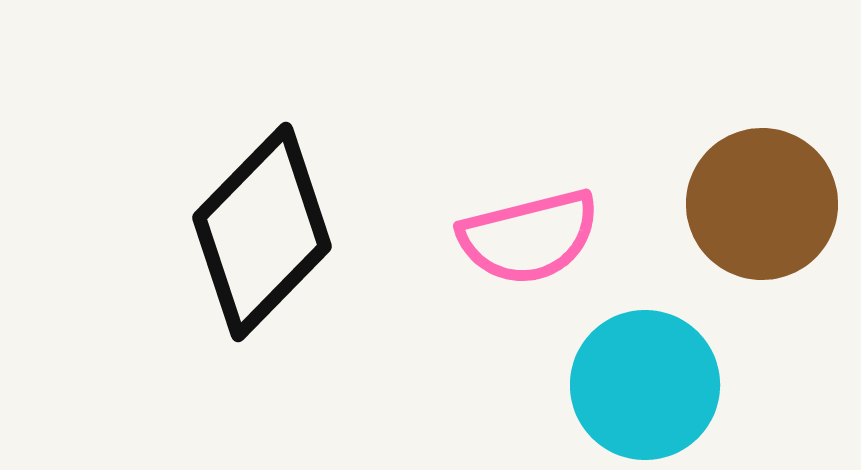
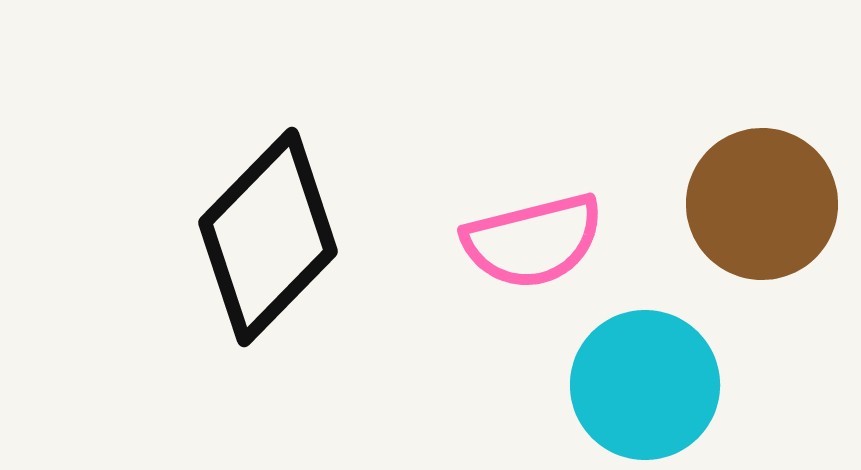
black diamond: moved 6 px right, 5 px down
pink semicircle: moved 4 px right, 4 px down
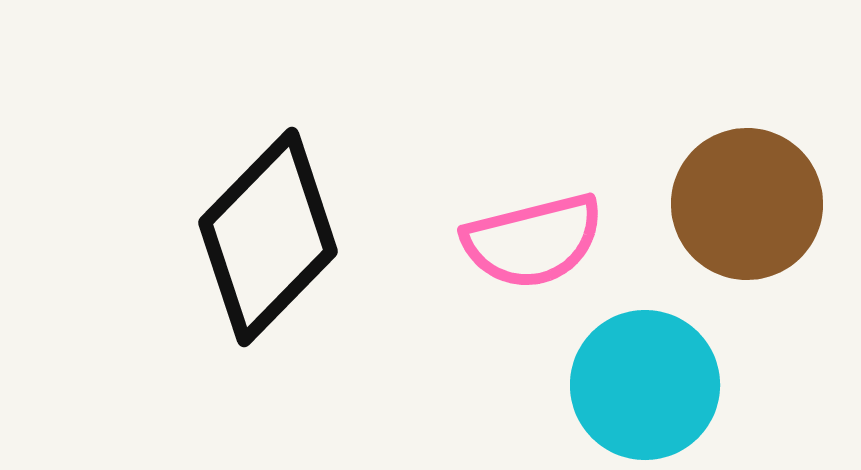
brown circle: moved 15 px left
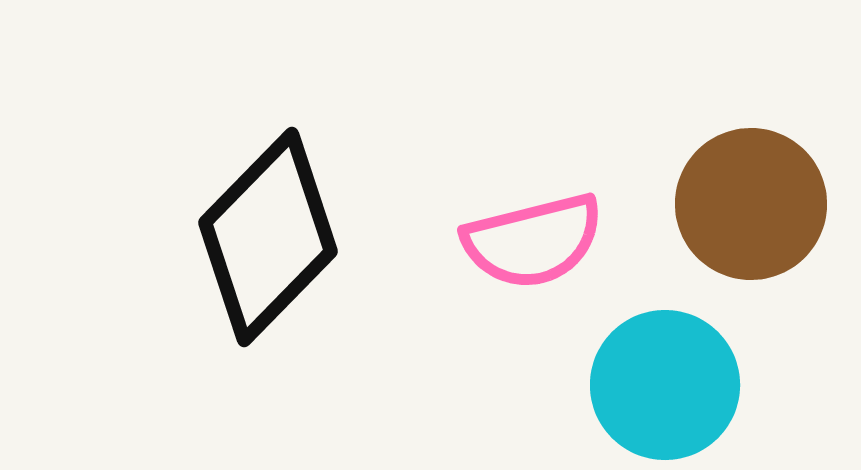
brown circle: moved 4 px right
cyan circle: moved 20 px right
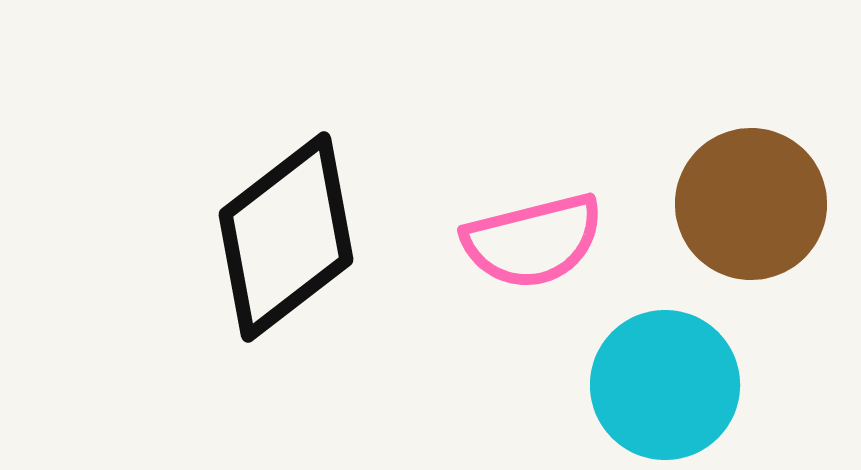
black diamond: moved 18 px right; rotated 8 degrees clockwise
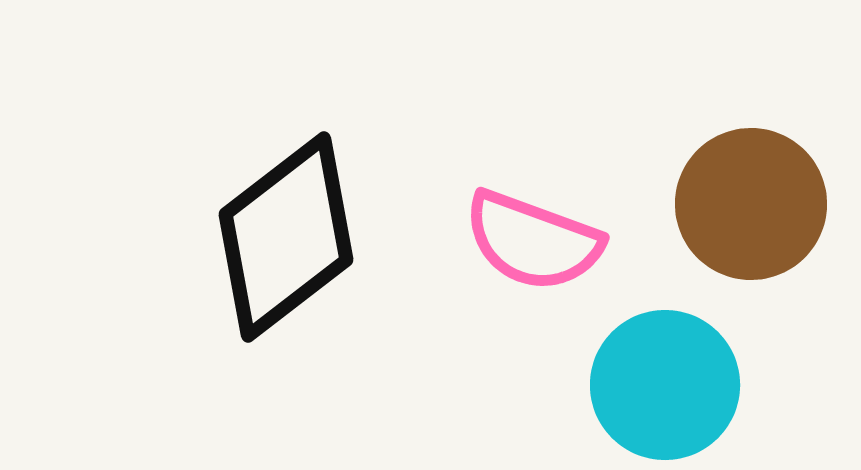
pink semicircle: rotated 34 degrees clockwise
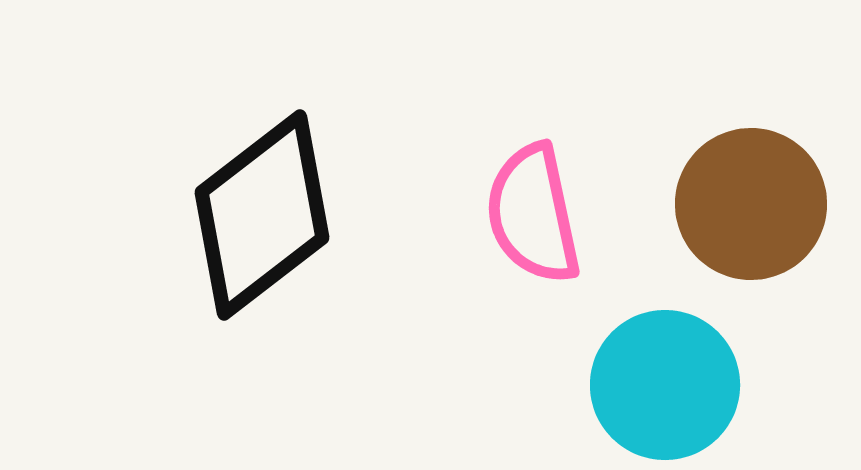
black diamond: moved 24 px left, 22 px up
pink semicircle: moved 27 px up; rotated 58 degrees clockwise
